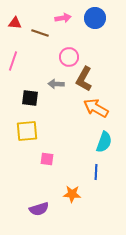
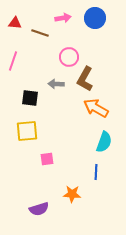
brown L-shape: moved 1 px right
pink square: rotated 16 degrees counterclockwise
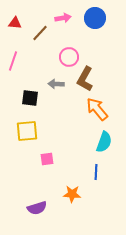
brown line: rotated 66 degrees counterclockwise
orange arrow: moved 1 px right, 1 px down; rotated 20 degrees clockwise
purple semicircle: moved 2 px left, 1 px up
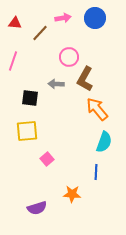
pink square: rotated 32 degrees counterclockwise
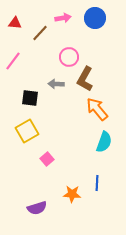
pink line: rotated 18 degrees clockwise
yellow square: rotated 25 degrees counterclockwise
blue line: moved 1 px right, 11 px down
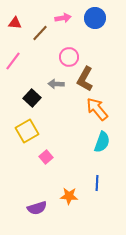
black square: moved 2 px right; rotated 36 degrees clockwise
cyan semicircle: moved 2 px left
pink square: moved 1 px left, 2 px up
orange star: moved 3 px left, 2 px down
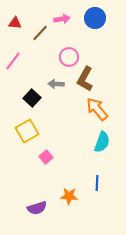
pink arrow: moved 1 px left, 1 px down
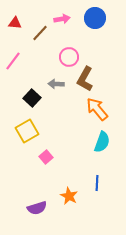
orange star: rotated 24 degrees clockwise
